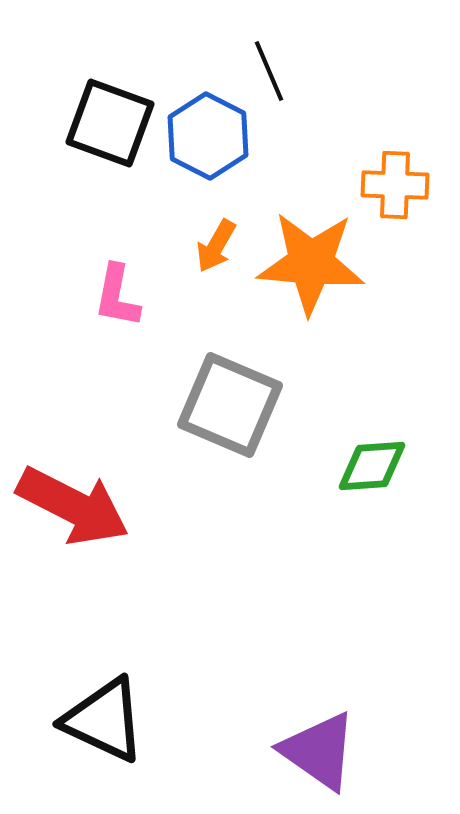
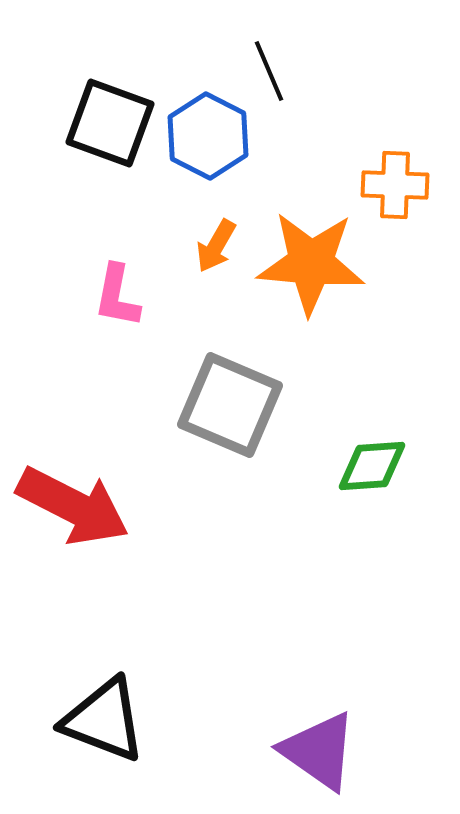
black triangle: rotated 4 degrees counterclockwise
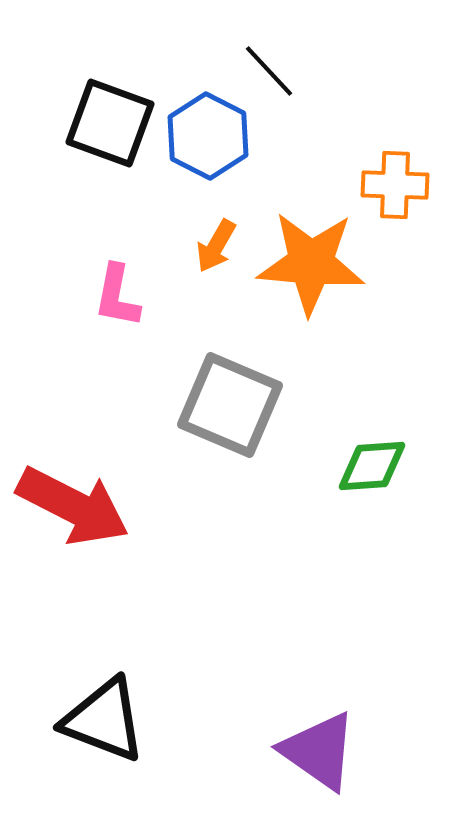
black line: rotated 20 degrees counterclockwise
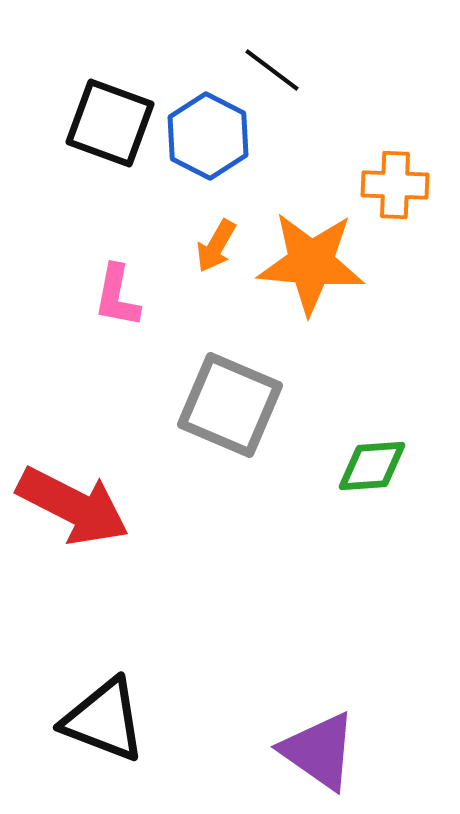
black line: moved 3 px right, 1 px up; rotated 10 degrees counterclockwise
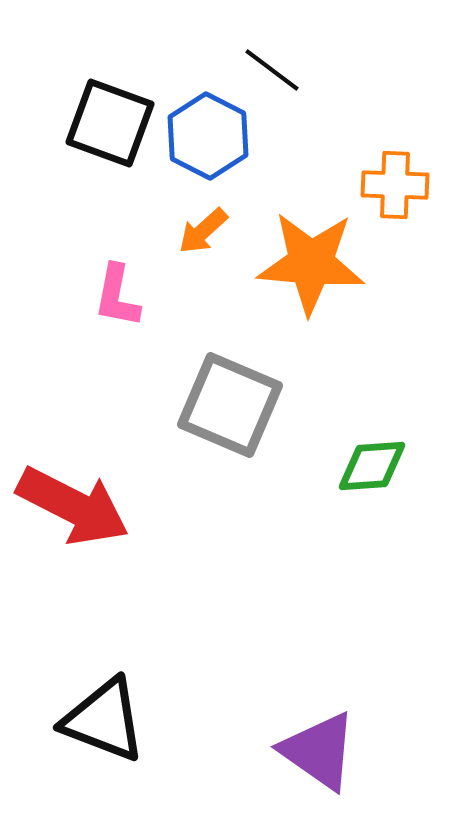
orange arrow: moved 13 px left, 15 px up; rotated 18 degrees clockwise
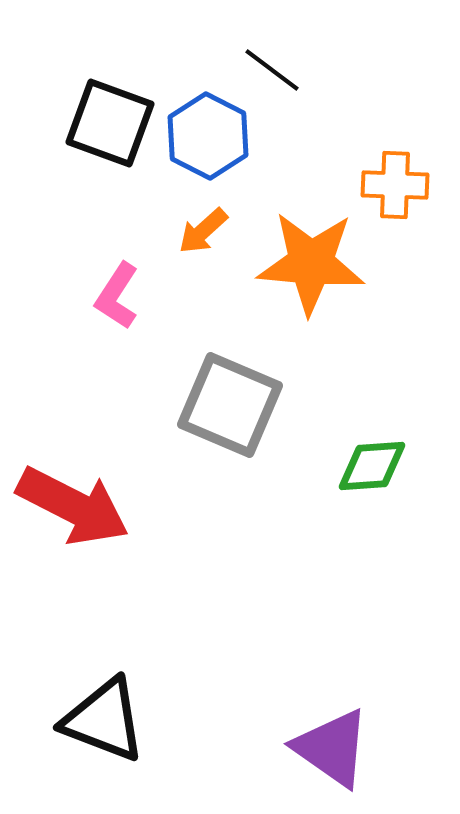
pink L-shape: rotated 22 degrees clockwise
purple triangle: moved 13 px right, 3 px up
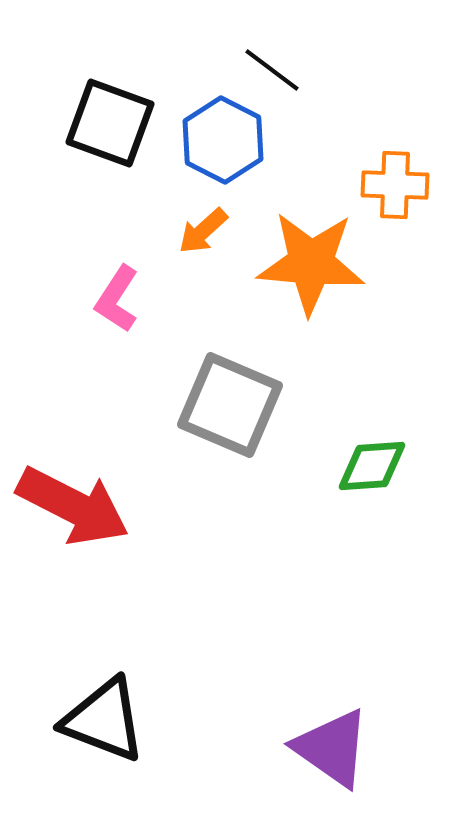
blue hexagon: moved 15 px right, 4 px down
pink L-shape: moved 3 px down
